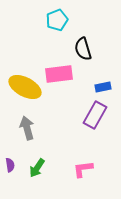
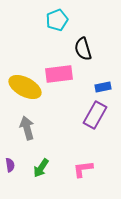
green arrow: moved 4 px right
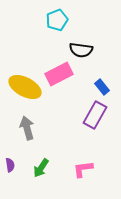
black semicircle: moved 2 px left, 1 px down; rotated 65 degrees counterclockwise
pink rectangle: rotated 20 degrees counterclockwise
blue rectangle: moved 1 px left; rotated 63 degrees clockwise
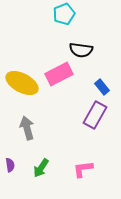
cyan pentagon: moved 7 px right, 6 px up
yellow ellipse: moved 3 px left, 4 px up
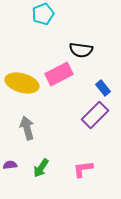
cyan pentagon: moved 21 px left
yellow ellipse: rotated 12 degrees counterclockwise
blue rectangle: moved 1 px right, 1 px down
purple rectangle: rotated 16 degrees clockwise
purple semicircle: rotated 88 degrees counterclockwise
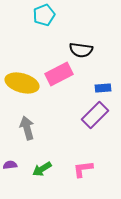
cyan pentagon: moved 1 px right, 1 px down
blue rectangle: rotated 56 degrees counterclockwise
green arrow: moved 1 px right, 1 px down; rotated 24 degrees clockwise
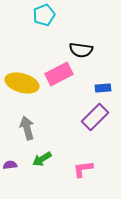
purple rectangle: moved 2 px down
green arrow: moved 10 px up
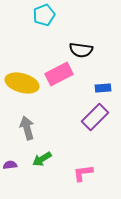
pink L-shape: moved 4 px down
